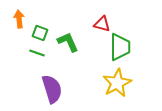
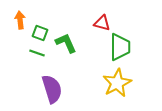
orange arrow: moved 1 px right, 1 px down
red triangle: moved 1 px up
green L-shape: moved 2 px left, 1 px down
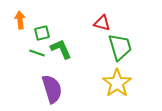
green square: moved 2 px right; rotated 35 degrees counterclockwise
green L-shape: moved 5 px left, 6 px down
green trapezoid: rotated 16 degrees counterclockwise
yellow star: rotated 8 degrees counterclockwise
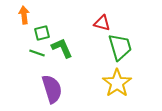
orange arrow: moved 4 px right, 5 px up
green L-shape: moved 1 px right, 1 px up
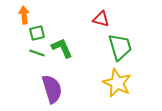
red triangle: moved 1 px left, 4 px up
green square: moved 5 px left
yellow star: rotated 12 degrees counterclockwise
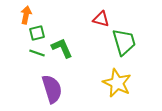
orange arrow: moved 2 px right; rotated 18 degrees clockwise
green trapezoid: moved 4 px right, 5 px up
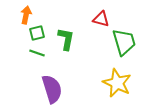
green L-shape: moved 4 px right, 9 px up; rotated 35 degrees clockwise
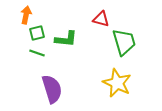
green L-shape: rotated 85 degrees clockwise
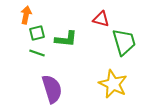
yellow star: moved 4 px left, 1 px down
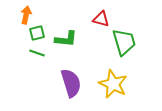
purple semicircle: moved 19 px right, 6 px up
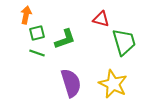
green L-shape: moved 1 px left; rotated 25 degrees counterclockwise
